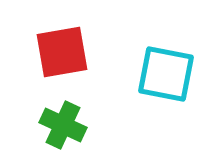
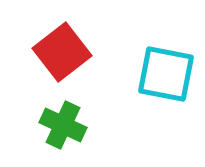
red square: rotated 28 degrees counterclockwise
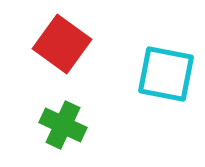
red square: moved 8 px up; rotated 16 degrees counterclockwise
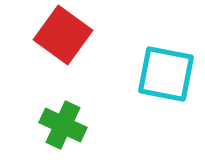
red square: moved 1 px right, 9 px up
